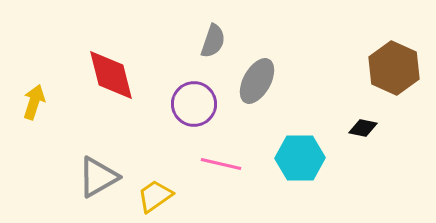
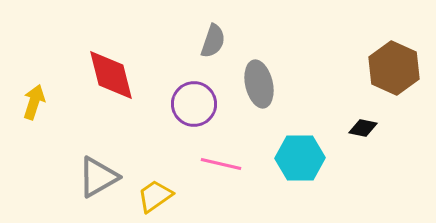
gray ellipse: moved 2 px right, 3 px down; rotated 42 degrees counterclockwise
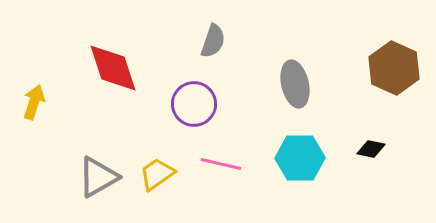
red diamond: moved 2 px right, 7 px up; rotated 4 degrees counterclockwise
gray ellipse: moved 36 px right
black diamond: moved 8 px right, 21 px down
yellow trapezoid: moved 2 px right, 22 px up
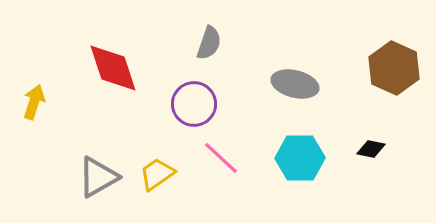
gray semicircle: moved 4 px left, 2 px down
gray ellipse: rotated 63 degrees counterclockwise
pink line: moved 6 px up; rotated 30 degrees clockwise
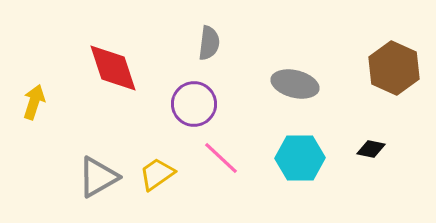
gray semicircle: rotated 12 degrees counterclockwise
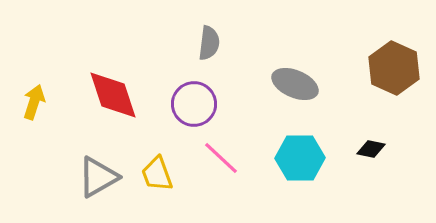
red diamond: moved 27 px down
gray ellipse: rotated 9 degrees clockwise
yellow trapezoid: rotated 75 degrees counterclockwise
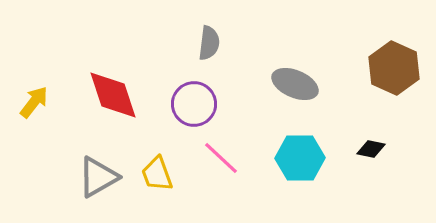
yellow arrow: rotated 20 degrees clockwise
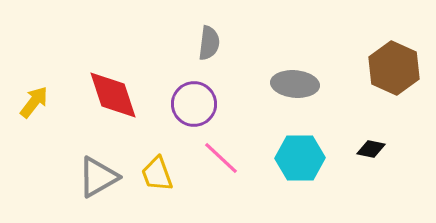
gray ellipse: rotated 18 degrees counterclockwise
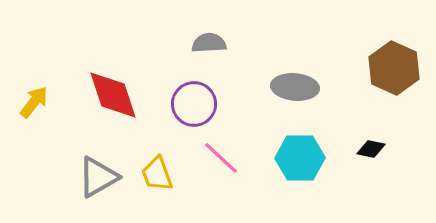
gray semicircle: rotated 100 degrees counterclockwise
gray ellipse: moved 3 px down
